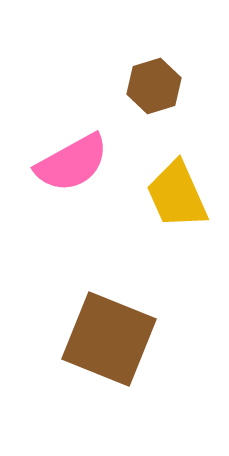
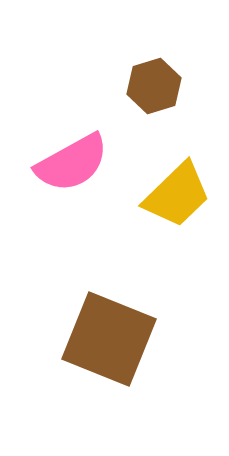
yellow trapezoid: rotated 110 degrees counterclockwise
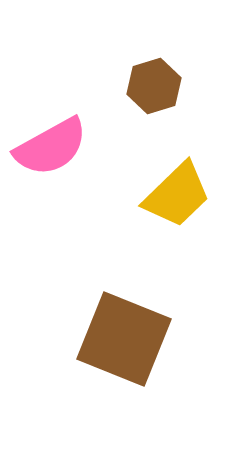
pink semicircle: moved 21 px left, 16 px up
brown square: moved 15 px right
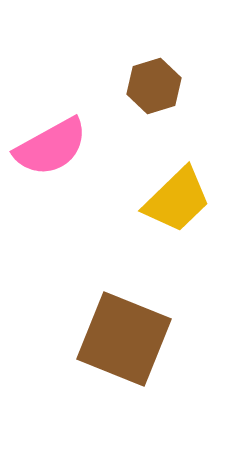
yellow trapezoid: moved 5 px down
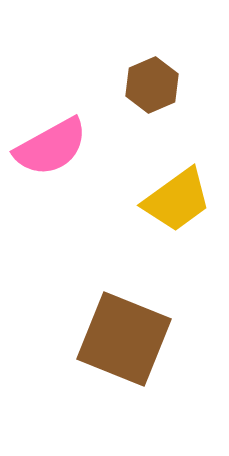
brown hexagon: moved 2 px left, 1 px up; rotated 6 degrees counterclockwise
yellow trapezoid: rotated 8 degrees clockwise
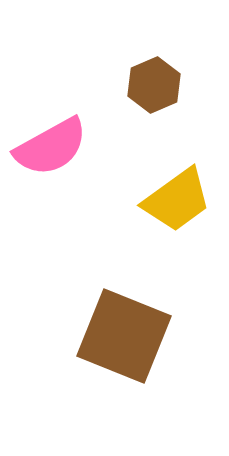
brown hexagon: moved 2 px right
brown square: moved 3 px up
